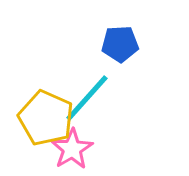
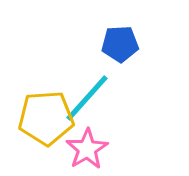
yellow pentagon: rotated 28 degrees counterclockwise
pink star: moved 15 px right
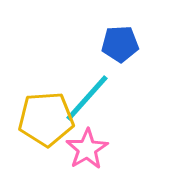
yellow pentagon: moved 1 px down
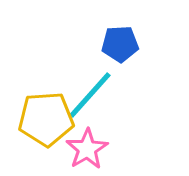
cyan line: moved 3 px right, 3 px up
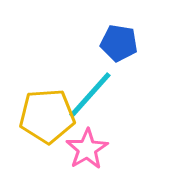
blue pentagon: moved 1 px left, 1 px up; rotated 12 degrees clockwise
yellow pentagon: moved 1 px right, 3 px up
